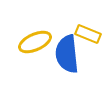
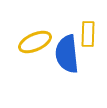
yellow rectangle: rotated 70 degrees clockwise
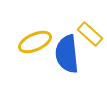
yellow rectangle: moved 2 px right; rotated 50 degrees counterclockwise
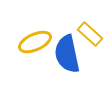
blue semicircle: rotated 6 degrees counterclockwise
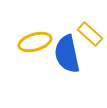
yellow ellipse: rotated 8 degrees clockwise
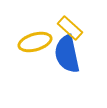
yellow rectangle: moved 20 px left, 6 px up
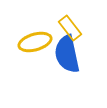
yellow rectangle: rotated 10 degrees clockwise
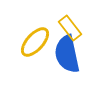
yellow ellipse: rotated 32 degrees counterclockwise
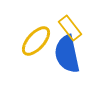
yellow ellipse: moved 1 px right, 1 px up
